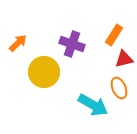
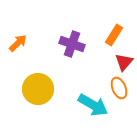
red triangle: moved 3 px down; rotated 36 degrees counterclockwise
yellow circle: moved 6 px left, 17 px down
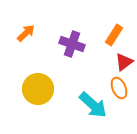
orange arrow: moved 8 px right, 10 px up
red triangle: rotated 12 degrees clockwise
cyan arrow: rotated 12 degrees clockwise
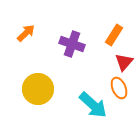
red triangle: rotated 12 degrees counterclockwise
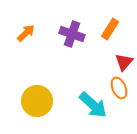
orange rectangle: moved 4 px left, 6 px up
purple cross: moved 10 px up
yellow circle: moved 1 px left, 12 px down
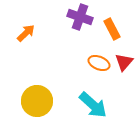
orange rectangle: moved 2 px right; rotated 60 degrees counterclockwise
purple cross: moved 8 px right, 17 px up
orange ellipse: moved 20 px left, 25 px up; rotated 45 degrees counterclockwise
